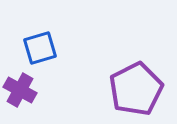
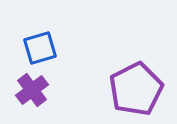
purple cross: moved 12 px right; rotated 24 degrees clockwise
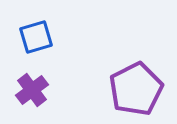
blue square: moved 4 px left, 11 px up
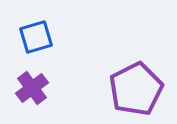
purple cross: moved 2 px up
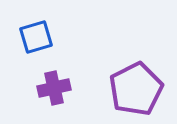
purple cross: moved 22 px right; rotated 24 degrees clockwise
